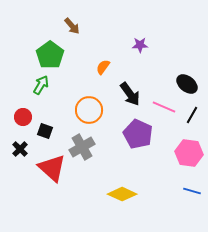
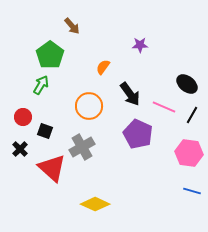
orange circle: moved 4 px up
yellow diamond: moved 27 px left, 10 px down
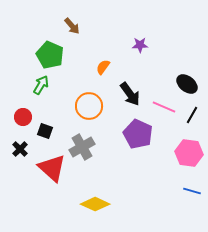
green pentagon: rotated 12 degrees counterclockwise
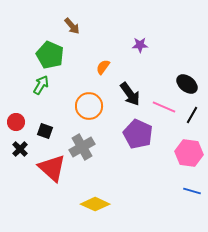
red circle: moved 7 px left, 5 px down
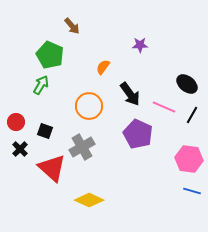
pink hexagon: moved 6 px down
yellow diamond: moved 6 px left, 4 px up
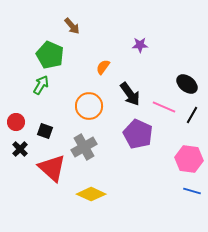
gray cross: moved 2 px right
yellow diamond: moved 2 px right, 6 px up
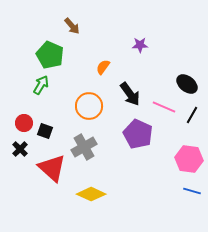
red circle: moved 8 px right, 1 px down
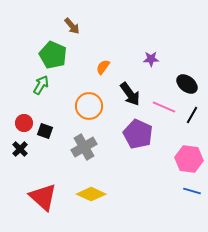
purple star: moved 11 px right, 14 px down
green pentagon: moved 3 px right
red triangle: moved 9 px left, 29 px down
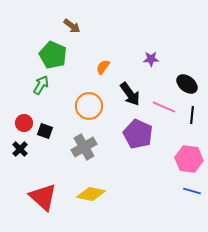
brown arrow: rotated 12 degrees counterclockwise
black line: rotated 24 degrees counterclockwise
yellow diamond: rotated 12 degrees counterclockwise
